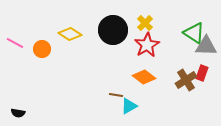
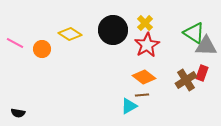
brown line: moved 26 px right; rotated 16 degrees counterclockwise
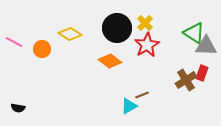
black circle: moved 4 px right, 2 px up
pink line: moved 1 px left, 1 px up
orange diamond: moved 34 px left, 16 px up
brown line: rotated 16 degrees counterclockwise
black semicircle: moved 5 px up
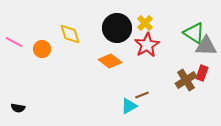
yellow diamond: rotated 40 degrees clockwise
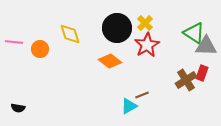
pink line: rotated 24 degrees counterclockwise
orange circle: moved 2 px left
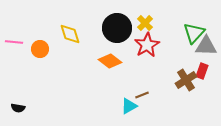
green triangle: rotated 40 degrees clockwise
red rectangle: moved 2 px up
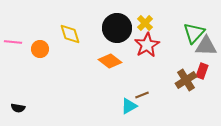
pink line: moved 1 px left
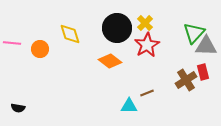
pink line: moved 1 px left, 1 px down
red rectangle: moved 1 px right, 1 px down; rotated 35 degrees counterclockwise
brown line: moved 5 px right, 2 px up
cyan triangle: rotated 30 degrees clockwise
